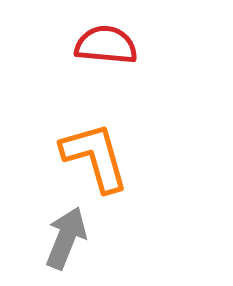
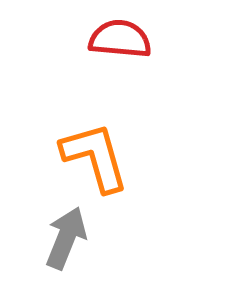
red semicircle: moved 14 px right, 6 px up
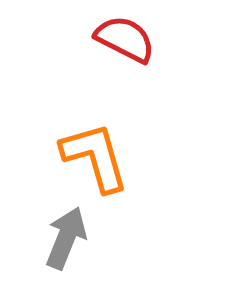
red semicircle: moved 5 px right; rotated 22 degrees clockwise
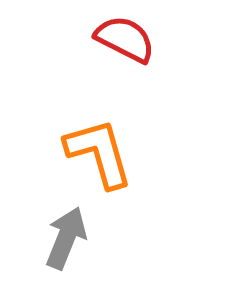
orange L-shape: moved 4 px right, 4 px up
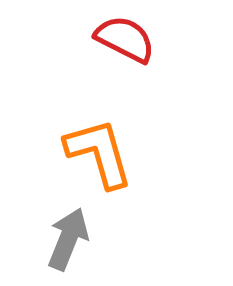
gray arrow: moved 2 px right, 1 px down
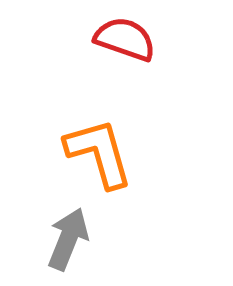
red semicircle: rotated 8 degrees counterclockwise
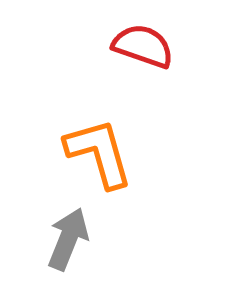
red semicircle: moved 18 px right, 7 px down
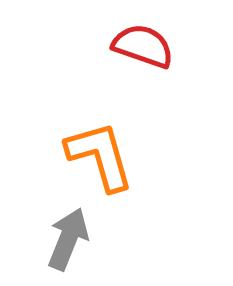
orange L-shape: moved 1 px right, 3 px down
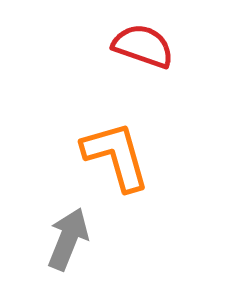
orange L-shape: moved 16 px right
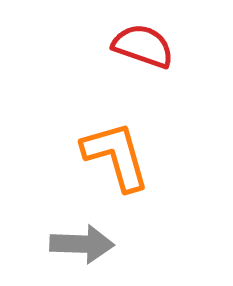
gray arrow: moved 14 px right, 5 px down; rotated 70 degrees clockwise
